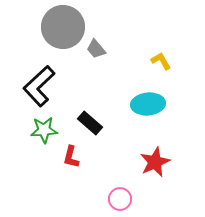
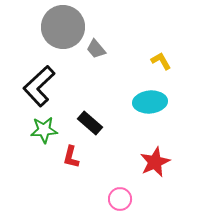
cyan ellipse: moved 2 px right, 2 px up
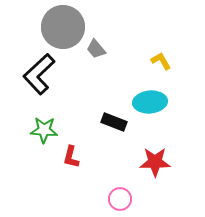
black L-shape: moved 12 px up
black rectangle: moved 24 px right, 1 px up; rotated 20 degrees counterclockwise
green star: rotated 8 degrees clockwise
red star: rotated 24 degrees clockwise
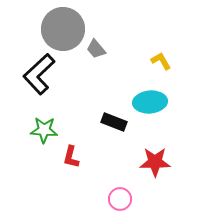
gray circle: moved 2 px down
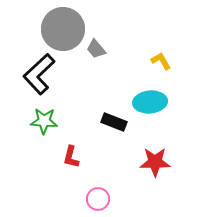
green star: moved 9 px up
pink circle: moved 22 px left
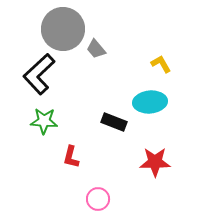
yellow L-shape: moved 3 px down
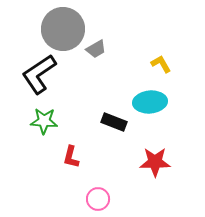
gray trapezoid: rotated 80 degrees counterclockwise
black L-shape: rotated 9 degrees clockwise
